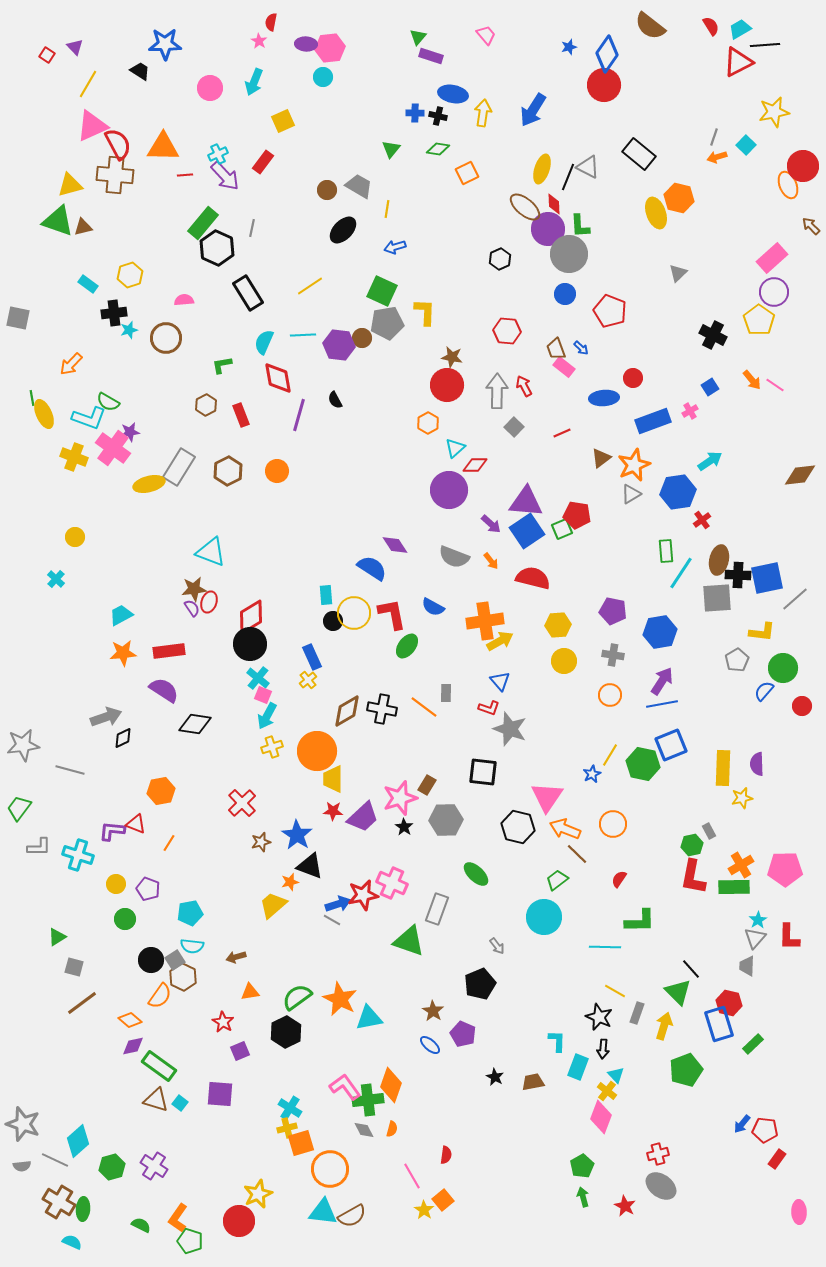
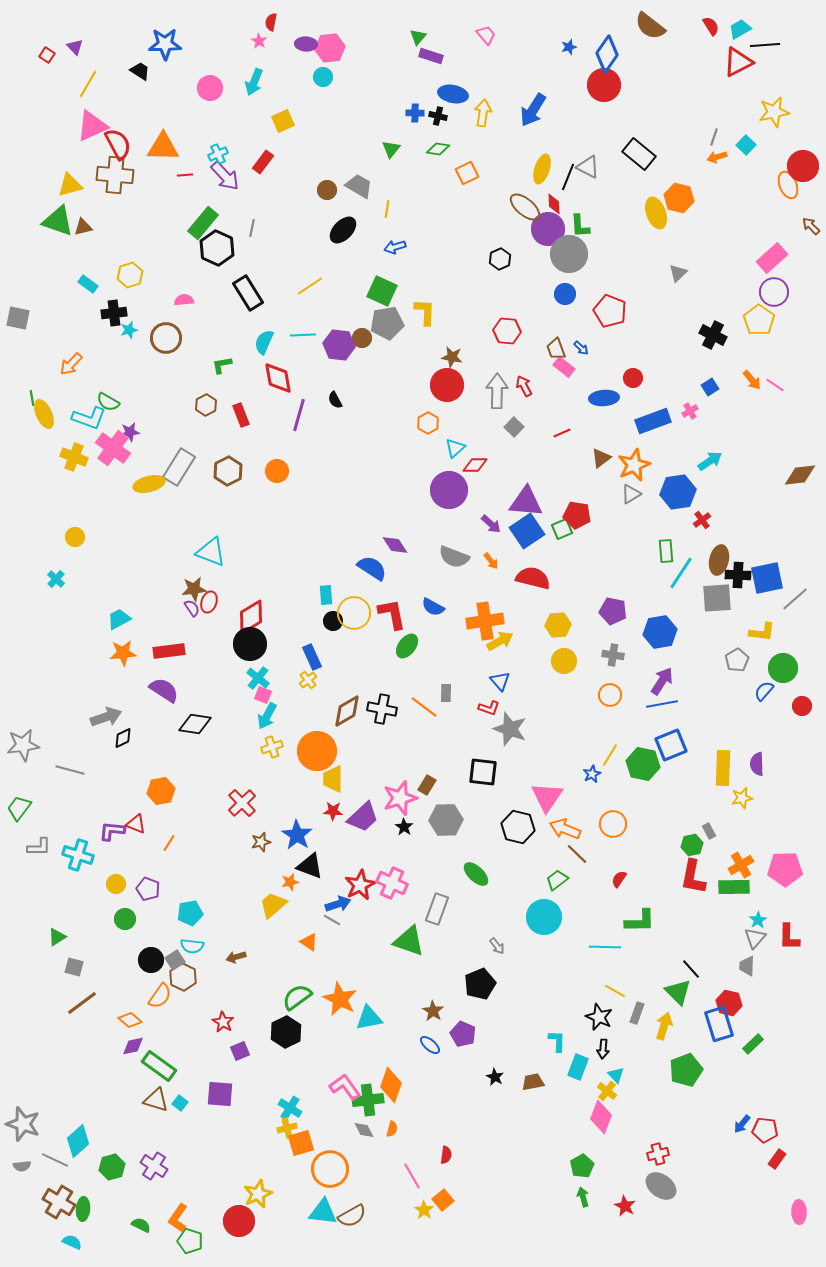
cyan trapezoid at (121, 615): moved 2 px left, 4 px down
red star at (363, 895): moved 3 px left, 10 px up; rotated 16 degrees counterclockwise
orange triangle at (250, 992): moved 59 px right, 50 px up; rotated 42 degrees clockwise
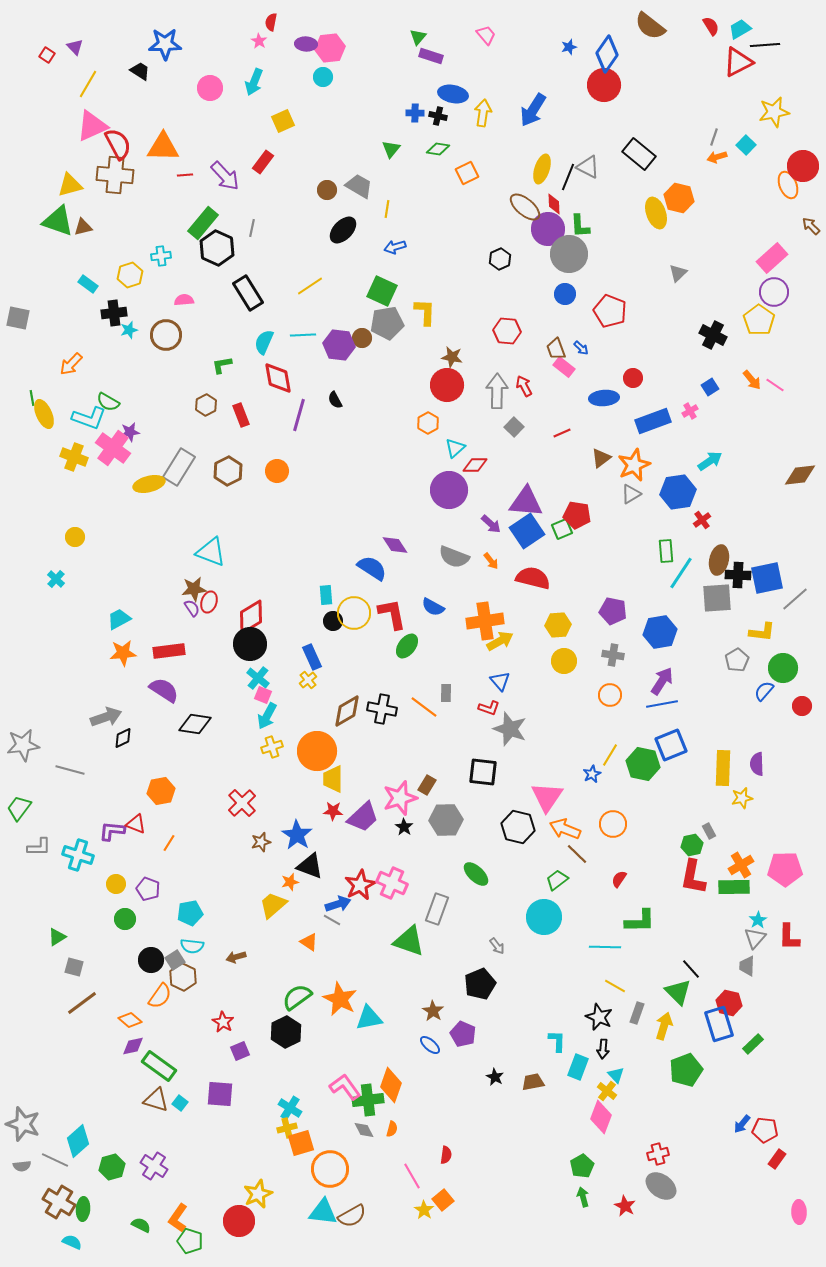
cyan cross at (218, 154): moved 57 px left, 102 px down; rotated 18 degrees clockwise
brown circle at (166, 338): moved 3 px up
yellow line at (615, 991): moved 5 px up
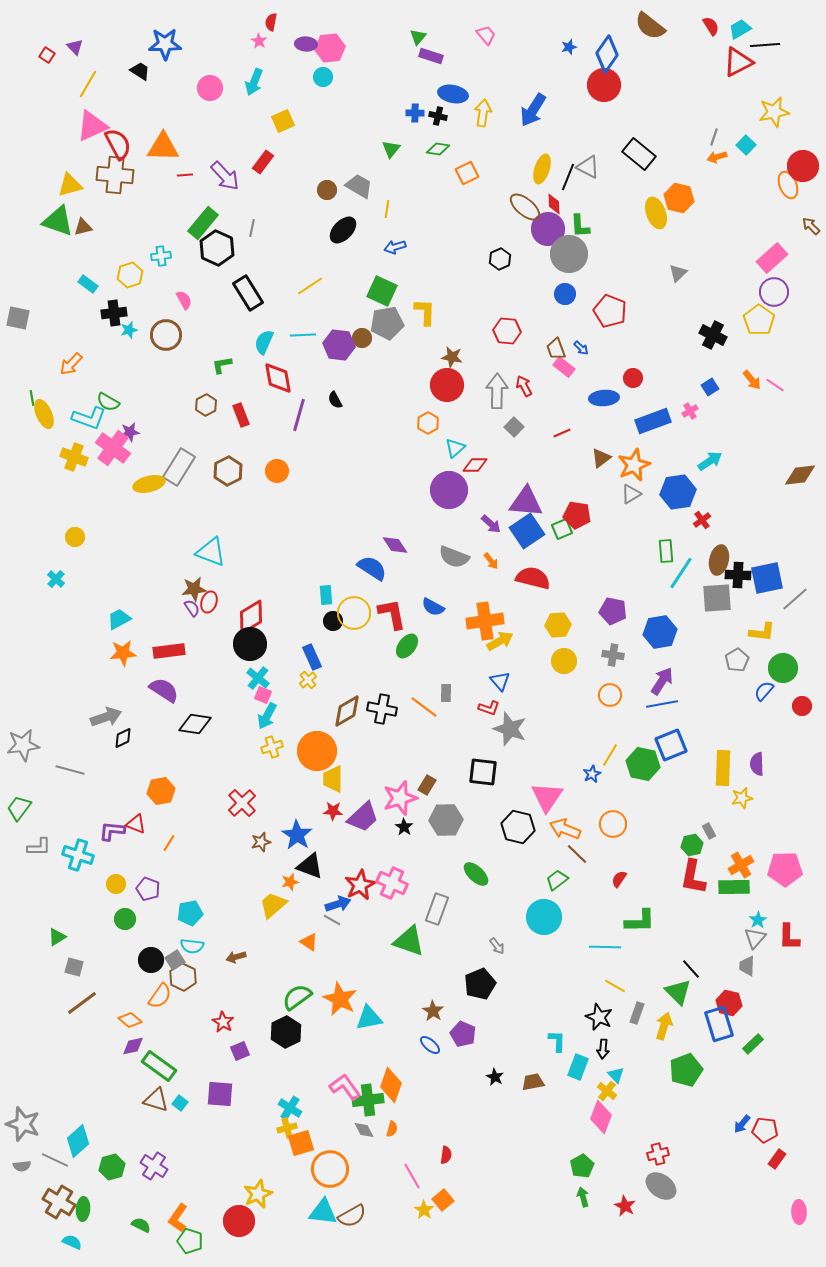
pink semicircle at (184, 300): rotated 66 degrees clockwise
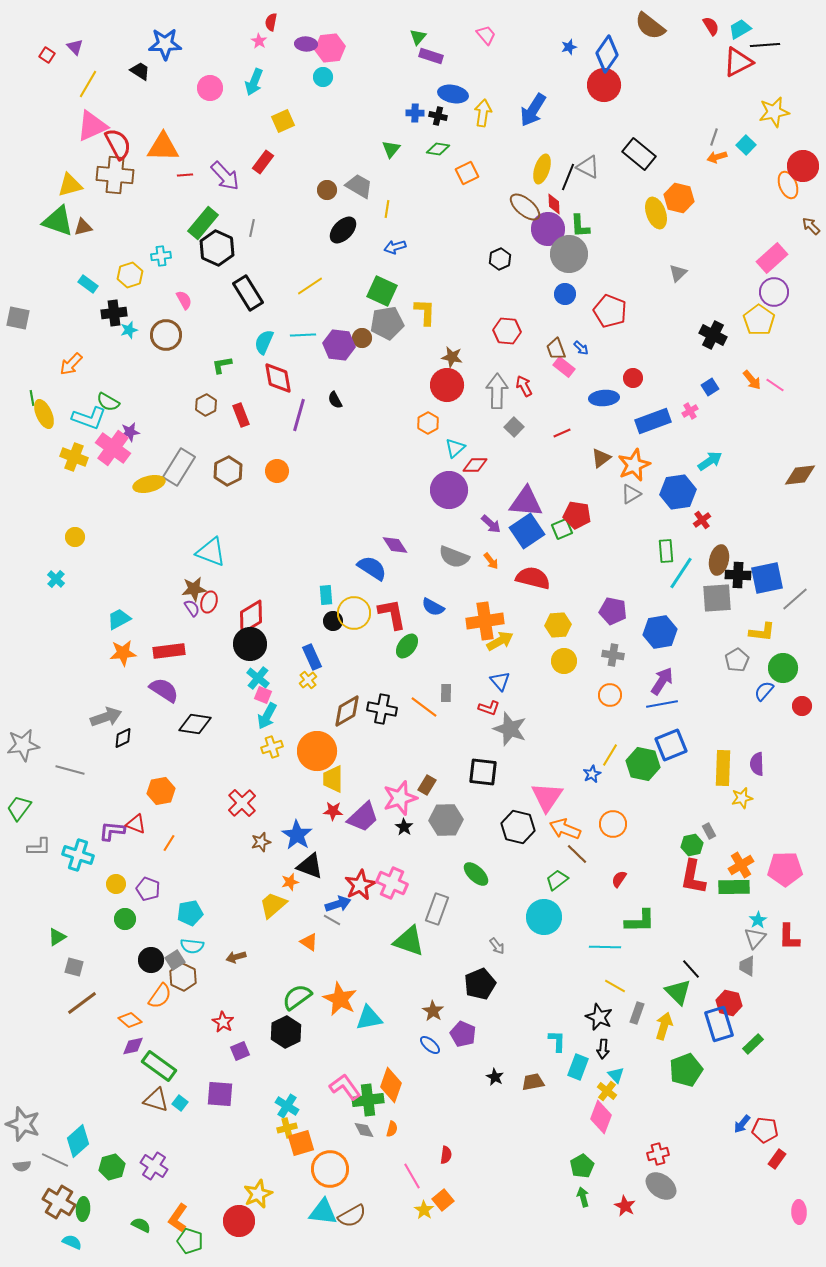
cyan cross at (290, 1108): moved 3 px left, 2 px up
